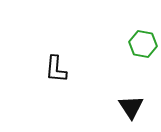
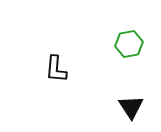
green hexagon: moved 14 px left; rotated 20 degrees counterclockwise
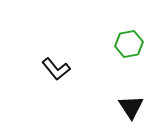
black L-shape: rotated 44 degrees counterclockwise
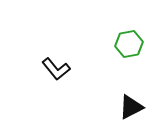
black triangle: rotated 36 degrees clockwise
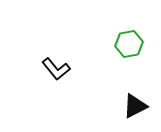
black triangle: moved 4 px right, 1 px up
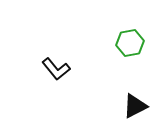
green hexagon: moved 1 px right, 1 px up
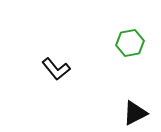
black triangle: moved 7 px down
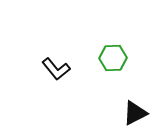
green hexagon: moved 17 px left, 15 px down; rotated 8 degrees clockwise
